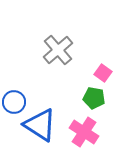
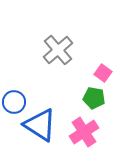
pink cross: rotated 24 degrees clockwise
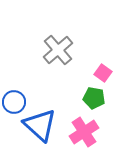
blue triangle: rotated 9 degrees clockwise
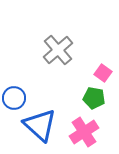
blue circle: moved 4 px up
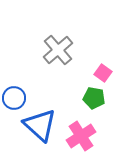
pink cross: moved 3 px left, 4 px down
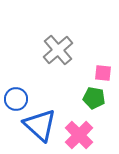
pink square: rotated 30 degrees counterclockwise
blue circle: moved 2 px right, 1 px down
pink cross: moved 2 px left, 1 px up; rotated 12 degrees counterclockwise
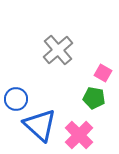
pink square: rotated 24 degrees clockwise
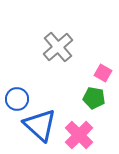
gray cross: moved 3 px up
blue circle: moved 1 px right
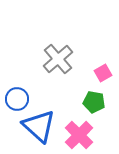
gray cross: moved 12 px down
pink square: rotated 30 degrees clockwise
green pentagon: moved 4 px down
blue triangle: moved 1 px left, 1 px down
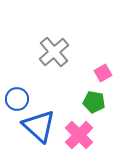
gray cross: moved 4 px left, 7 px up
